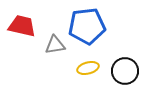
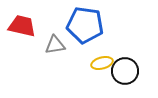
blue pentagon: moved 2 px left, 1 px up; rotated 15 degrees clockwise
yellow ellipse: moved 14 px right, 5 px up
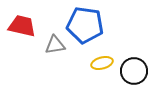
black circle: moved 9 px right
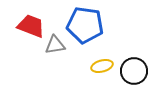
red trapezoid: moved 9 px right; rotated 8 degrees clockwise
yellow ellipse: moved 3 px down
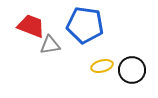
gray triangle: moved 5 px left
black circle: moved 2 px left, 1 px up
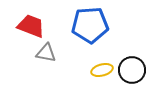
blue pentagon: moved 5 px right; rotated 12 degrees counterclockwise
gray triangle: moved 4 px left, 8 px down; rotated 20 degrees clockwise
yellow ellipse: moved 4 px down
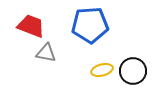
black circle: moved 1 px right, 1 px down
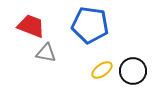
blue pentagon: rotated 12 degrees clockwise
yellow ellipse: rotated 20 degrees counterclockwise
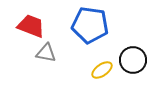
black circle: moved 11 px up
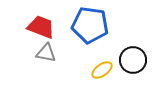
red trapezoid: moved 10 px right, 1 px down
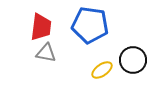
red trapezoid: rotated 76 degrees clockwise
